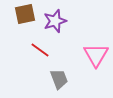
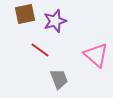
pink triangle: rotated 20 degrees counterclockwise
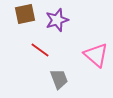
purple star: moved 2 px right, 1 px up
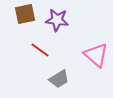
purple star: rotated 25 degrees clockwise
gray trapezoid: rotated 80 degrees clockwise
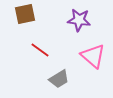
purple star: moved 22 px right
pink triangle: moved 3 px left, 1 px down
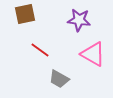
pink triangle: moved 2 px up; rotated 12 degrees counterclockwise
gray trapezoid: rotated 60 degrees clockwise
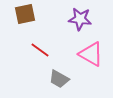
purple star: moved 1 px right, 1 px up
pink triangle: moved 2 px left
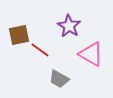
brown square: moved 6 px left, 21 px down
purple star: moved 11 px left, 7 px down; rotated 25 degrees clockwise
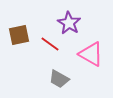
purple star: moved 3 px up
red line: moved 10 px right, 6 px up
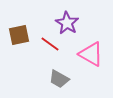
purple star: moved 2 px left
